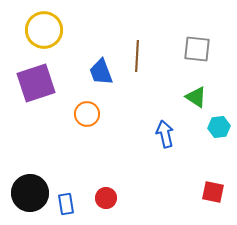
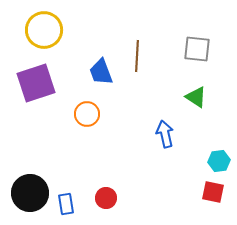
cyan hexagon: moved 34 px down
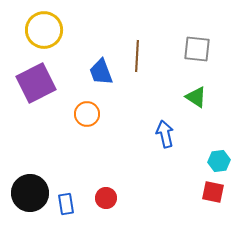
purple square: rotated 9 degrees counterclockwise
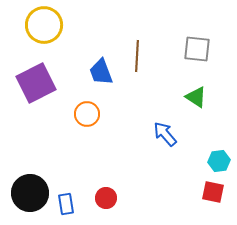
yellow circle: moved 5 px up
blue arrow: rotated 28 degrees counterclockwise
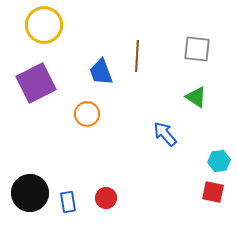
blue rectangle: moved 2 px right, 2 px up
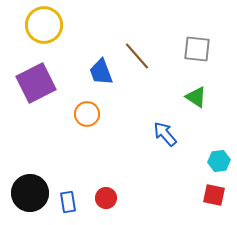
brown line: rotated 44 degrees counterclockwise
red square: moved 1 px right, 3 px down
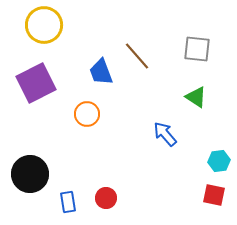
black circle: moved 19 px up
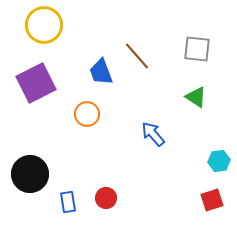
blue arrow: moved 12 px left
red square: moved 2 px left, 5 px down; rotated 30 degrees counterclockwise
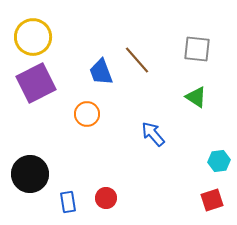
yellow circle: moved 11 px left, 12 px down
brown line: moved 4 px down
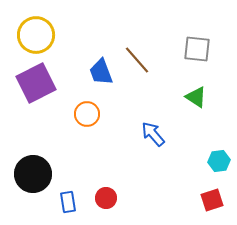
yellow circle: moved 3 px right, 2 px up
black circle: moved 3 px right
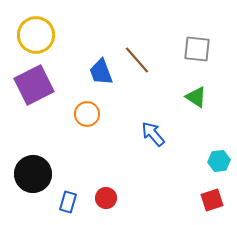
purple square: moved 2 px left, 2 px down
blue rectangle: rotated 25 degrees clockwise
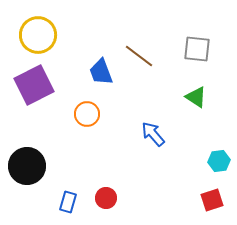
yellow circle: moved 2 px right
brown line: moved 2 px right, 4 px up; rotated 12 degrees counterclockwise
black circle: moved 6 px left, 8 px up
